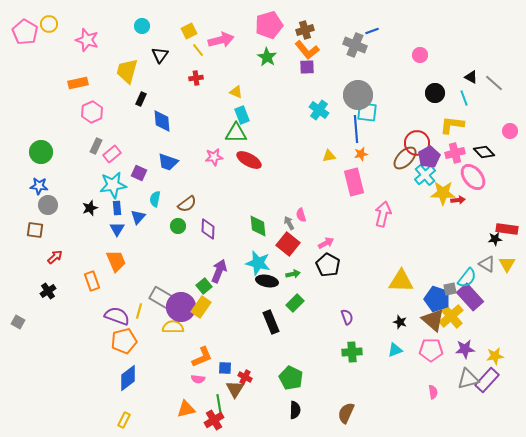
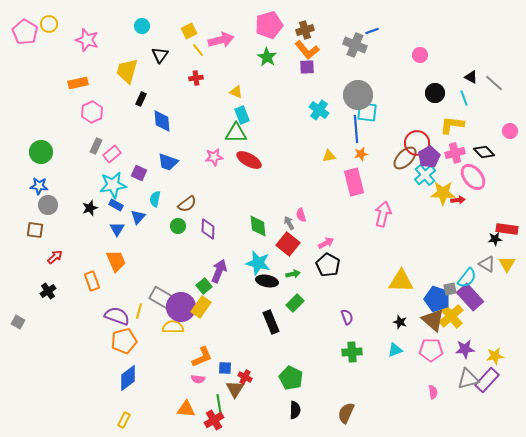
blue rectangle at (117, 208): moved 1 px left, 3 px up; rotated 56 degrees counterclockwise
orange triangle at (186, 409): rotated 18 degrees clockwise
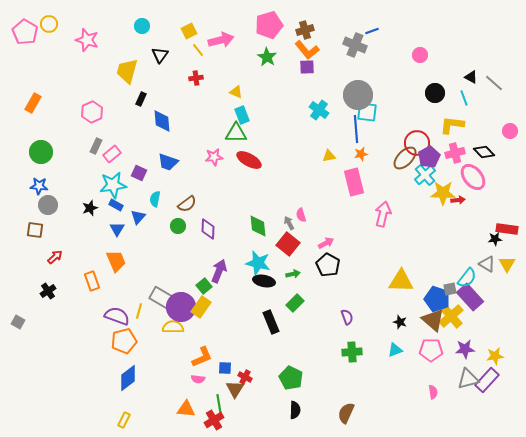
orange rectangle at (78, 83): moved 45 px left, 20 px down; rotated 48 degrees counterclockwise
black ellipse at (267, 281): moved 3 px left
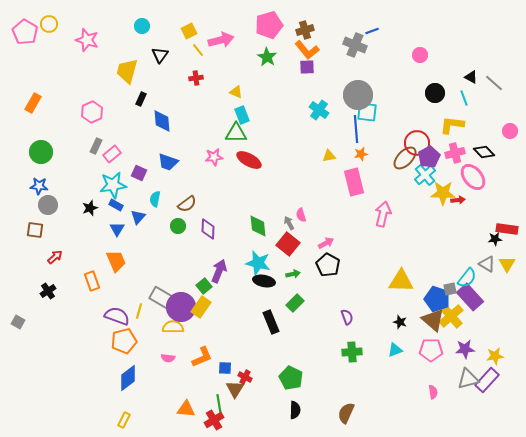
pink semicircle at (198, 379): moved 30 px left, 21 px up
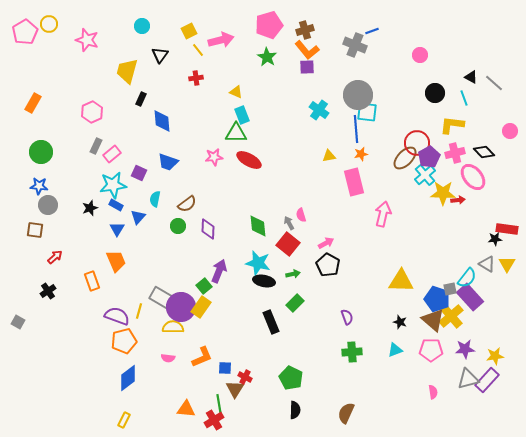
pink pentagon at (25, 32): rotated 10 degrees clockwise
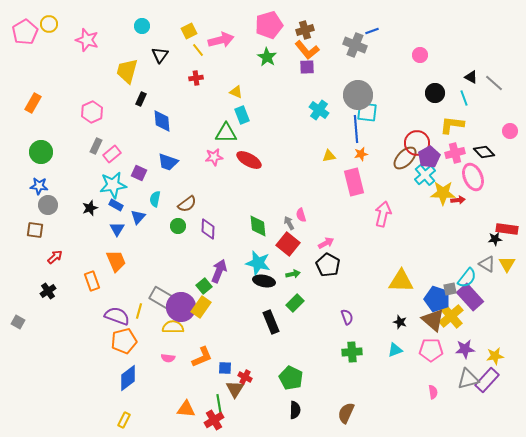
green triangle at (236, 133): moved 10 px left
pink ellipse at (473, 177): rotated 16 degrees clockwise
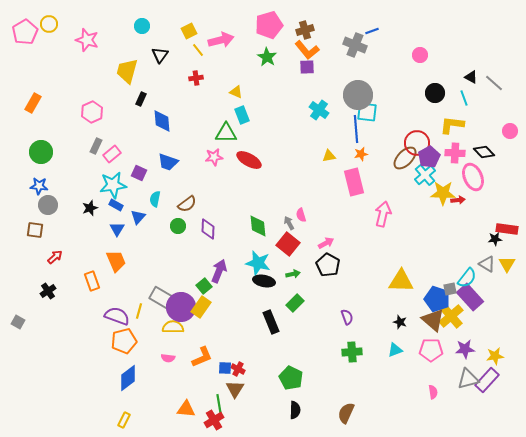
pink cross at (455, 153): rotated 18 degrees clockwise
red cross at (245, 377): moved 7 px left, 8 px up
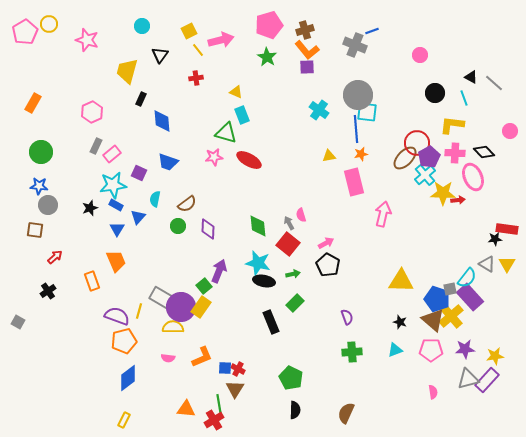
green triangle at (226, 133): rotated 15 degrees clockwise
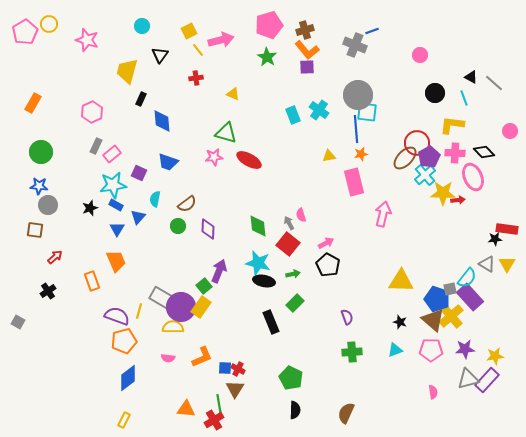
yellow triangle at (236, 92): moved 3 px left, 2 px down
cyan rectangle at (242, 115): moved 51 px right
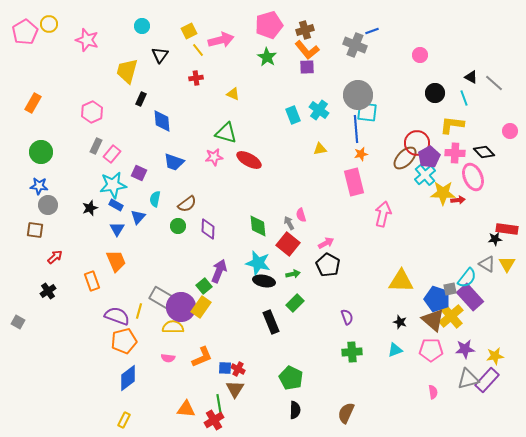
pink rectangle at (112, 154): rotated 12 degrees counterclockwise
yellow triangle at (329, 156): moved 9 px left, 7 px up
blue trapezoid at (168, 162): moved 6 px right
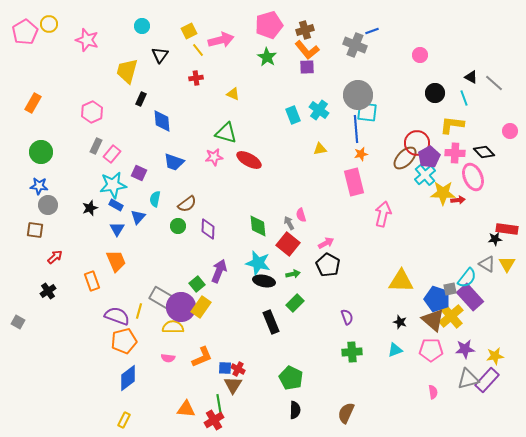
green square at (204, 286): moved 7 px left, 2 px up
brown triangle at (235, 389): moved 2 px left, 4 px up
